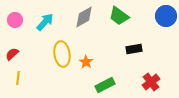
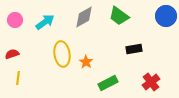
cyan arrow: rotated 12 degrees clockwise
red semicircle: rotated 24 degrees clockwise
green rectangle: moved 3 px right, 2 px up
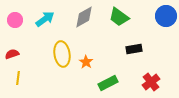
green trapezoid: moved 1 px down
cyan arrow: moved 3 px up
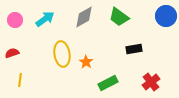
red semicircle: moved 1 px up
yellow line: moved 2 px right, 2 px down
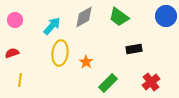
cyan arrow: moved 7 px right, 7 px down; rotated 12 degrees counterclockwise
yellow ellipse: moved 2 px left, 1 px up; rotated 15 degrees clockwise
green rectangle: rotated 18 degrees counterclockwise
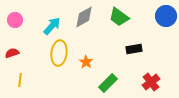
yellow ellipse: moved 1 px left
